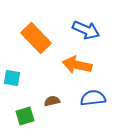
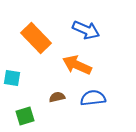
orange arrow: rotated 12 degrees clockwise
brown semicircle: moved 5 px right, 4 px up
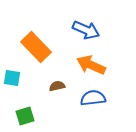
orange rectangle: moved 9 px down
orange arrow: moved 14 px right
brown semicircle: moved 11 px up
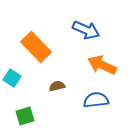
orange arrow: moved 11 px right
cyan square: rotated 24 degrees clockwise
blue semicircle: moved 3 px right, 2 px down
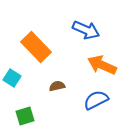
blue semicircle: rotated 20 degrees counterclockwise
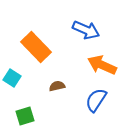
blue semicircle: rotated 30 degrees counterclockwise
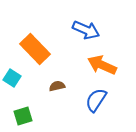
orange rectangle: moved 1 px left, 2 px down
green square: moved 2 px left
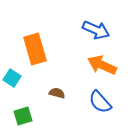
blue arrow: moved 10 px right
orange rectangle: rotated 28 degrees clockwise
brown semicircle: moved 7 px down; rotated 28 degrees clockwise
blue semicircle: moved 4 px right, 2 px down; rotated 75 degrees counterclockwise
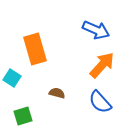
orange arrow: rotated 108 degrees clockwise
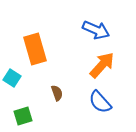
brown semicircle: rotated 56 degrees clockwise
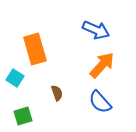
cyan square: moved 3 px right
